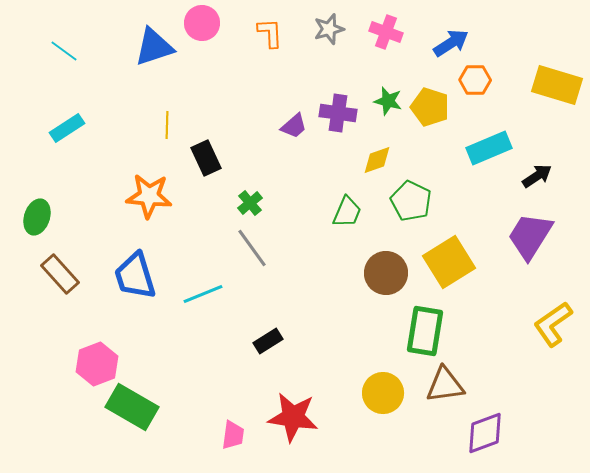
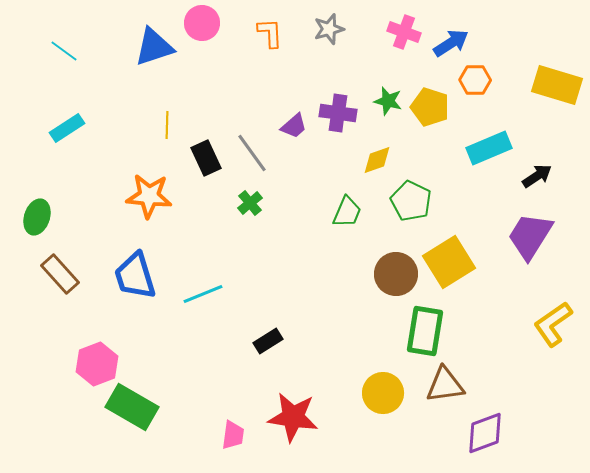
pink cross at (386, 32): moved 18 px right
gray line at (252, 248): moved 95 px up
brown circle at (386, 273): moved 10 px right, 1 px down
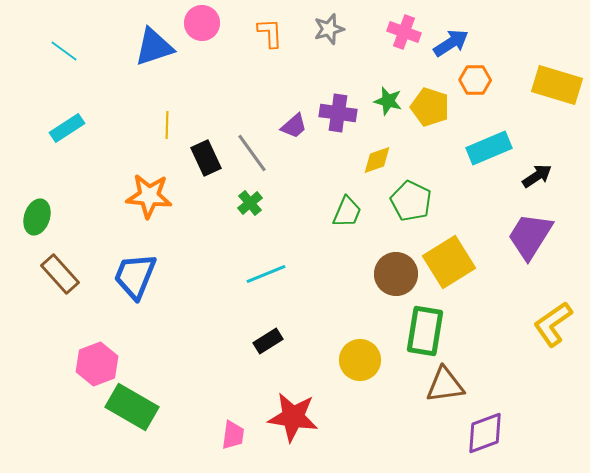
blue trapezoid at (135, 276): rotated 39 degrees clockwise
cyan line at (203, 294): moved 63 px right, 20 px up
yellow circle at (383, 393): moved 23 px left, 33 px up
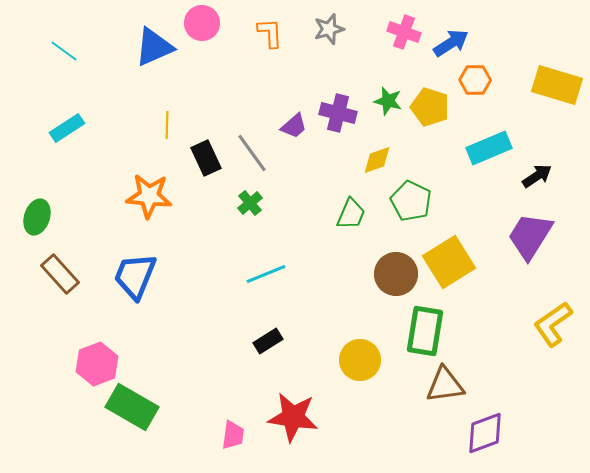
blue triangle at (154, 47): rotated 6 degrees counterclockwise
purple cross at (338, 113): rotated 6 degrees clockwise
green trapezoid at (347, 212): moved 4 px right, 2 px down
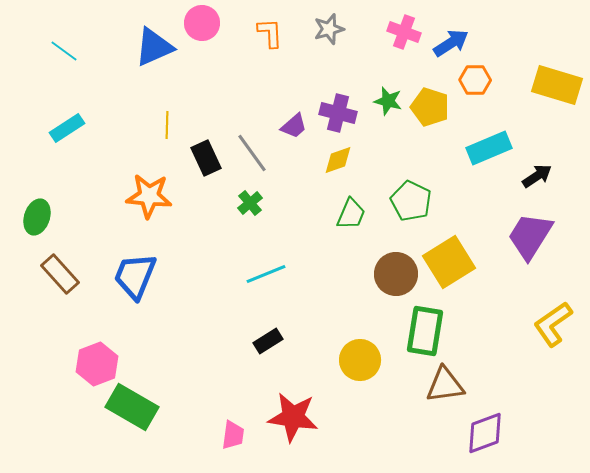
yellow diamond at (377, 160): moved 39 px left
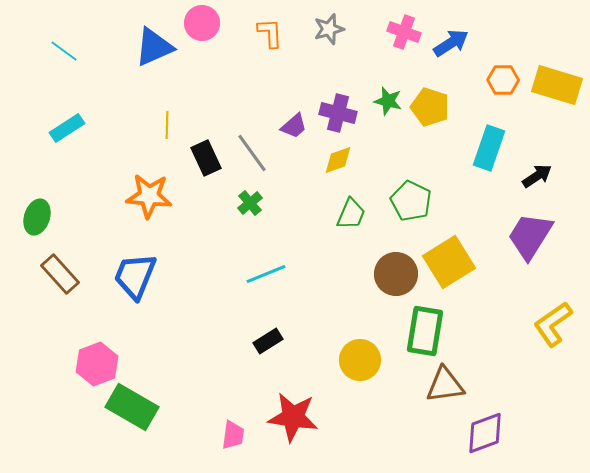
orange hexagon at (475, 80): moved 28 px right
cyan rectangle at (489, 148): rotated 48 degrees counterclockwise
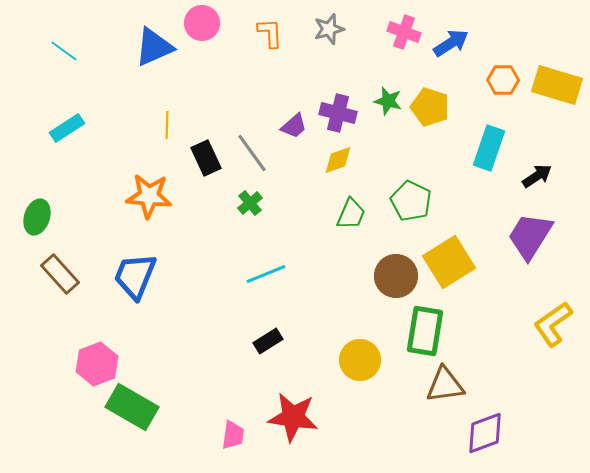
brown circle at (396, 274): moved 2 px down
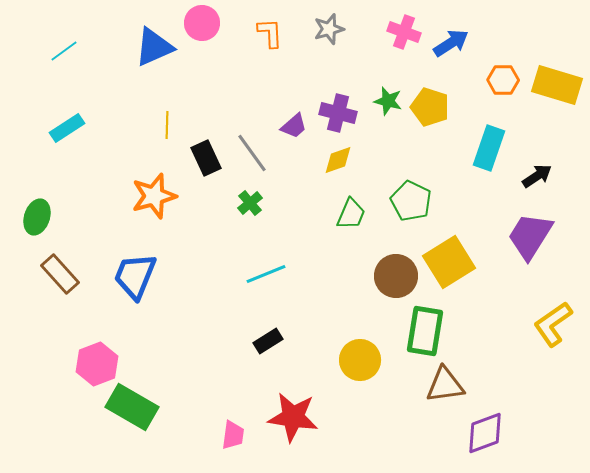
cyan line at (64, 51): rotated 72 degrees counterclockwise
orange star at (149, 196): moved 5 px right; rotated 21 degrees counterclockwise
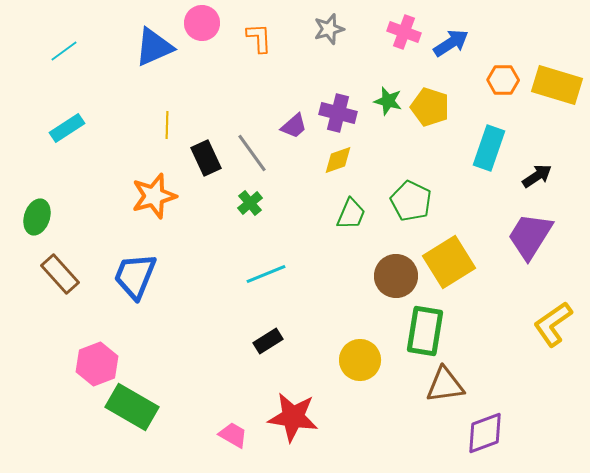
orange L-shape at (270, 33): moved 11 px left, 5 px down
pink trapezoid at (233, 435): rotated 68 degrees counterclockwise
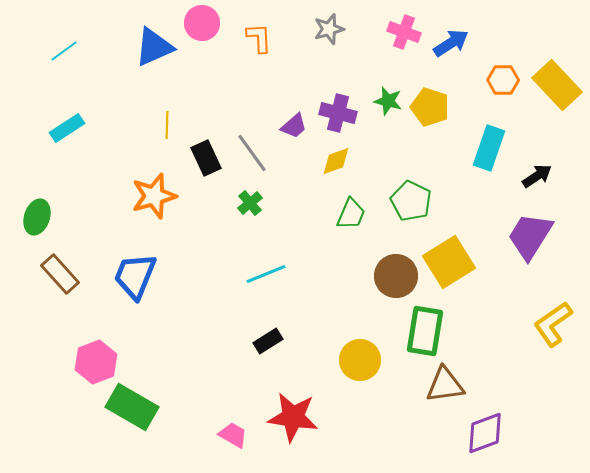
yellow rectangle at (557, 85): rotated 30 degrees clockwise
yellow diamond at (338, 160): moved 2 px left, 1 px down
pink hexagon at (97, 364): moved 1 px left, 2 px up
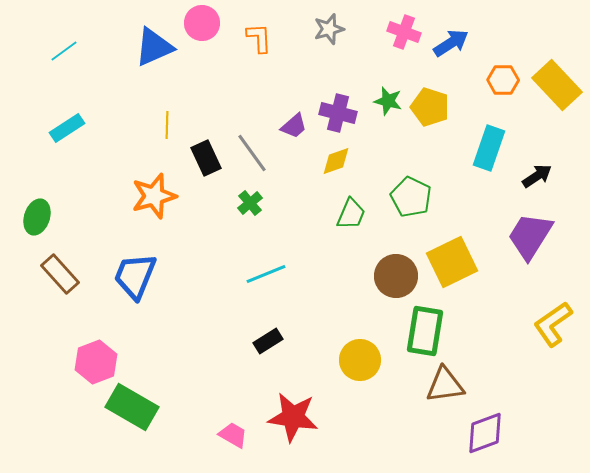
green pentagon at (411, 201): moved 4 px up
yellow square at (449, 262): moved 3 px right; rotated 6 degrees clockwise
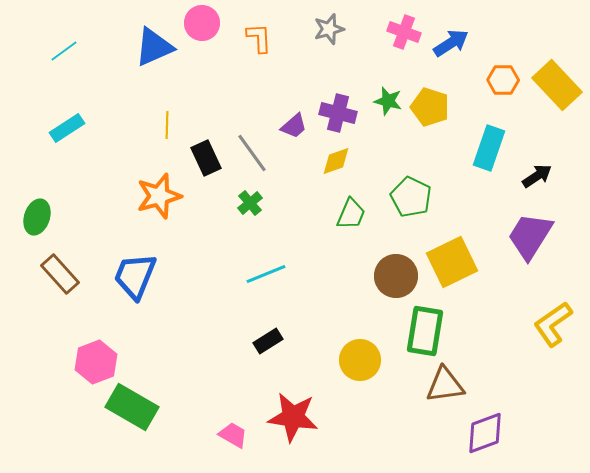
orange star at (154, 196): moved 5 px right
